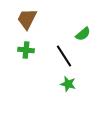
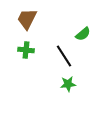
green star: rotated 21 degrees counterclockwise
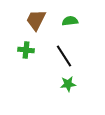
brown trapezoid: moved 9 px right, 1 px down
green semicircle: moved 13 px left, 13 px up; rotated 147 degrees counterclockwise
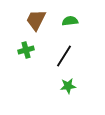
green cross: rotated 21 degrees counterclockwise
black line: rotated 65 degrees clockwise
green star: moved 2 px down
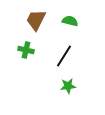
green semicircle: rotated 21 degrees clockwise
green cross: rotated 28 degrees clockwise
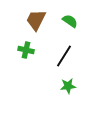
green semicircle: rotated 21 degrees clockwise
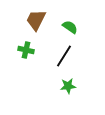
green semicircle: moved 6 px down
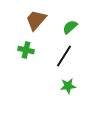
brown trapezoid: rotated 15 degrees clockwise
green semicircle: rotated 77 degrees counterclockwise
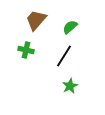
green star: moved 2 px right; rotated 21 degrees counterclockwise
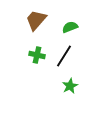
green semicircle: rotated 21 degrees clockwise
green cross: moved 11 px right, 5 px down
